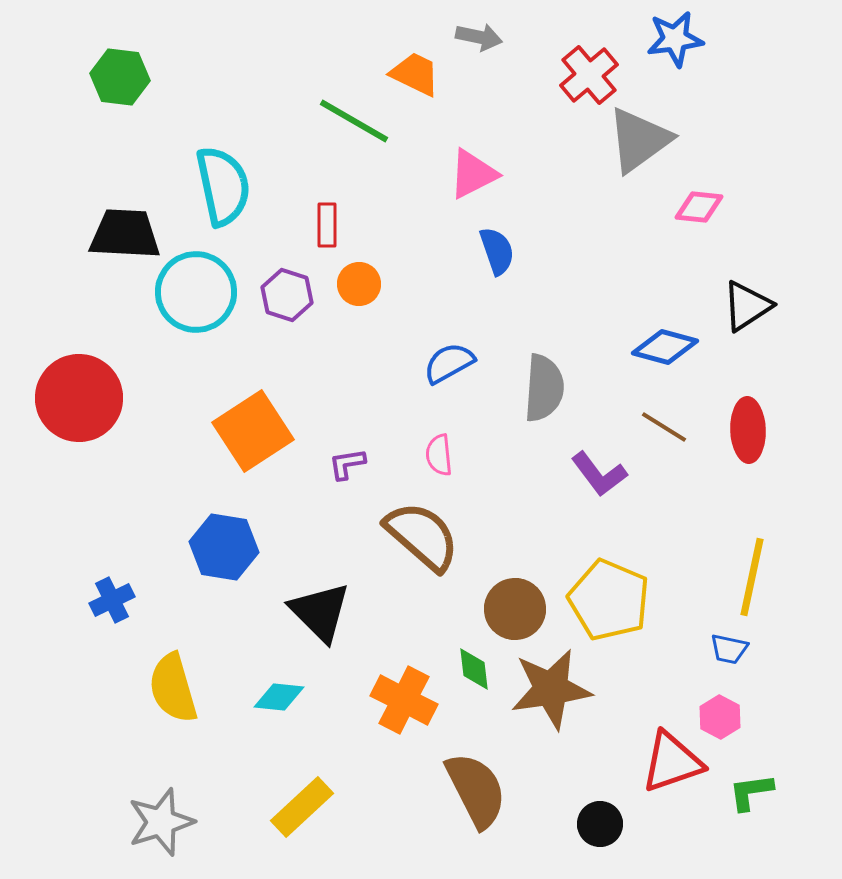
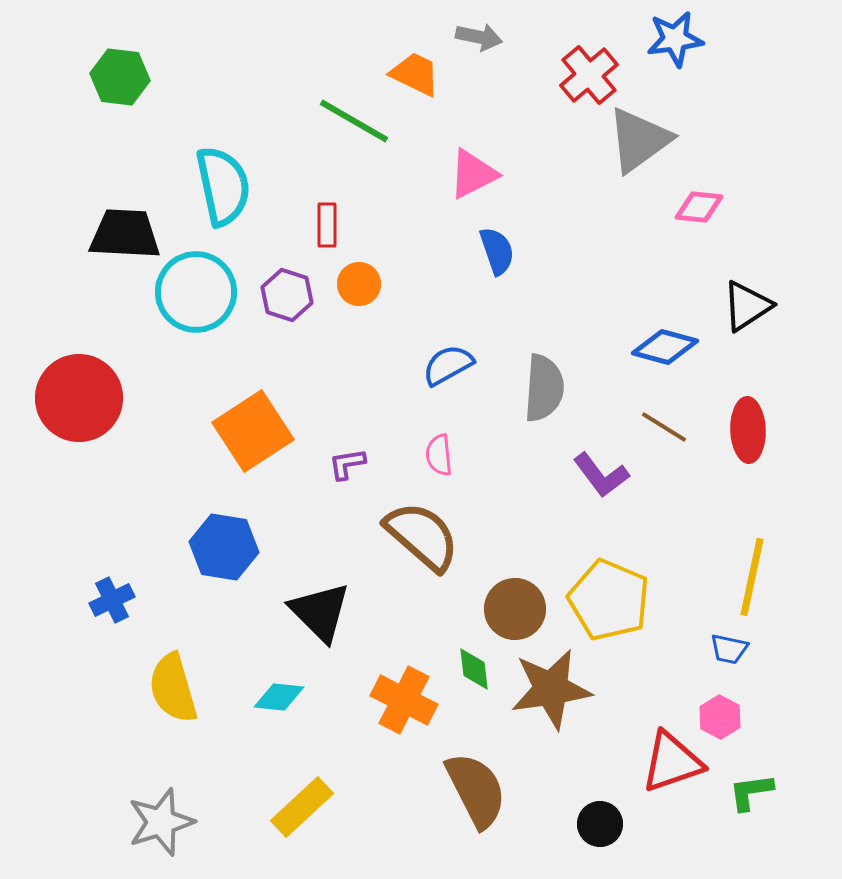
blue semicircle at (449, 363): moved 1 px left, 2 px down
purple L-shape at (599, 474): moved 2 px right, 1 px down
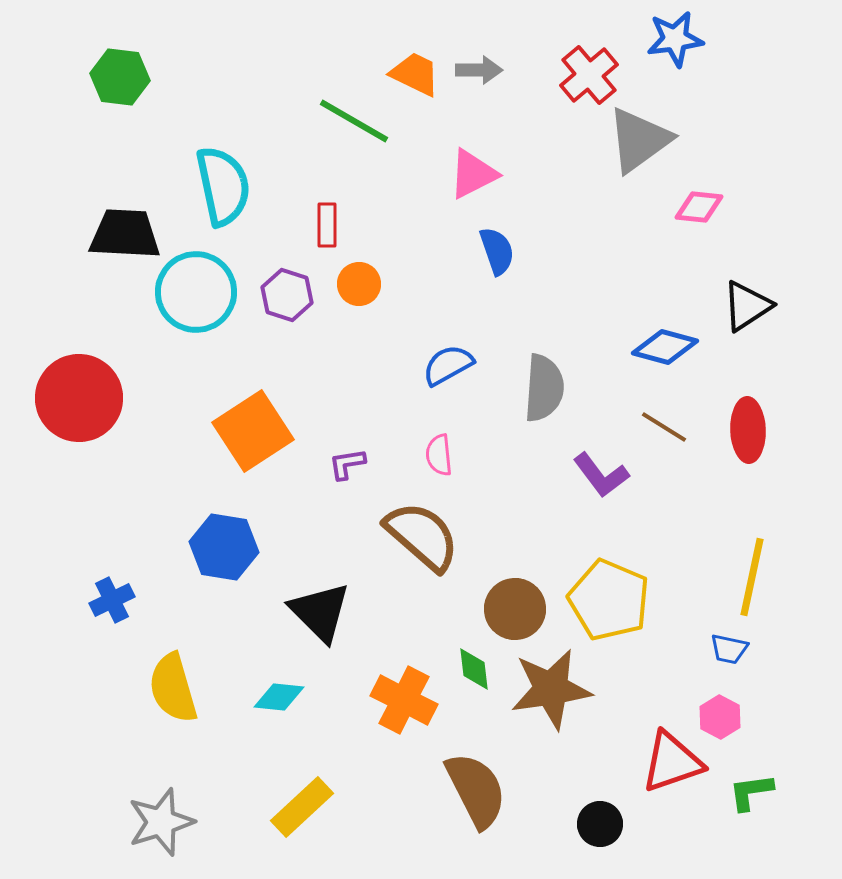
gray arrow at (479, 37): moved 33 px down; rotated 12 degrees counterclockwise
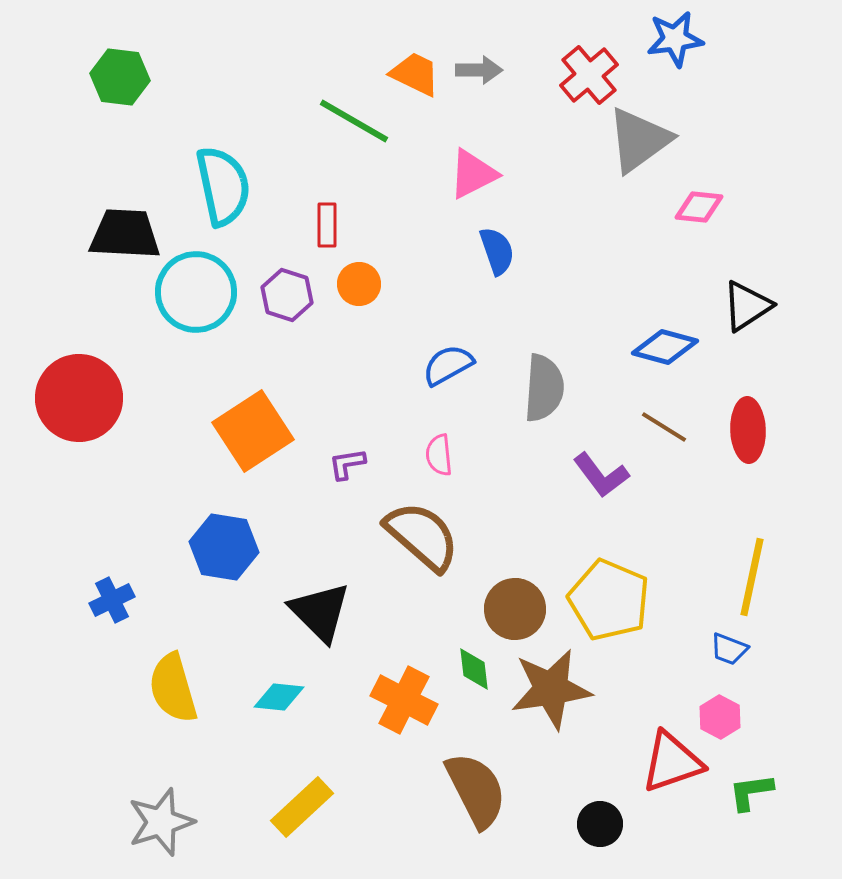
blue trapezoid at (729, 649): rotated 9 degrees clockwise
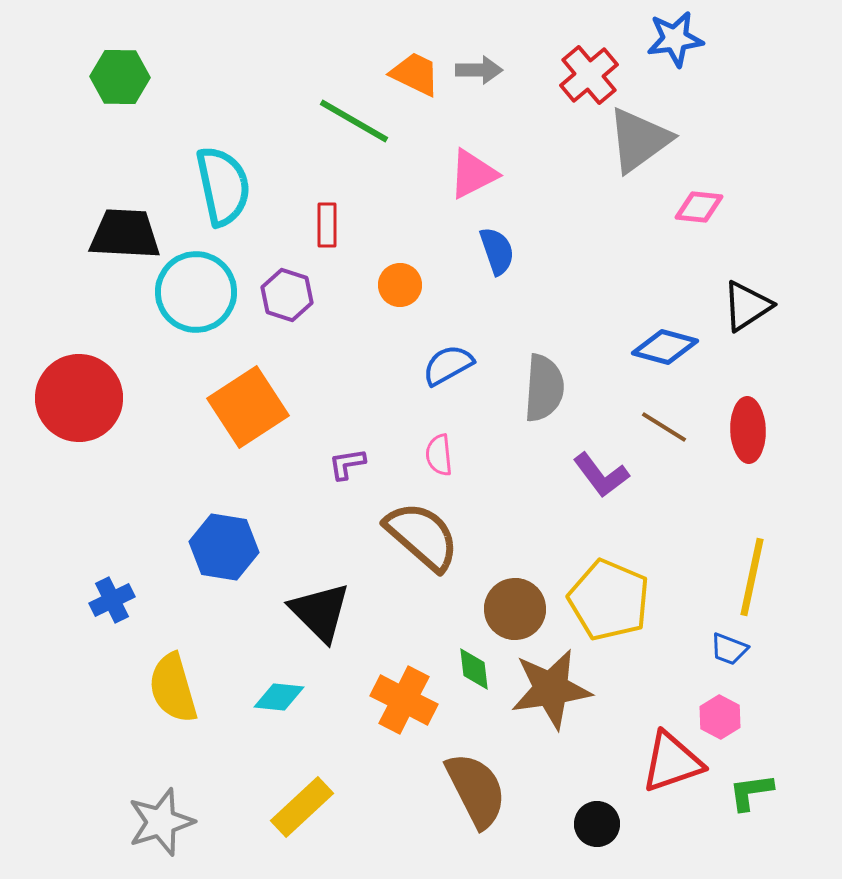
green hexagon at (120, 77): rotated 6 degrees counterclockwise
orange circle at (359, 284): moved 41 px right, 1 px down
orange square at (253, 431): moved 5 px left, 24 px up
black circle at (600, 824): moved 3 px left
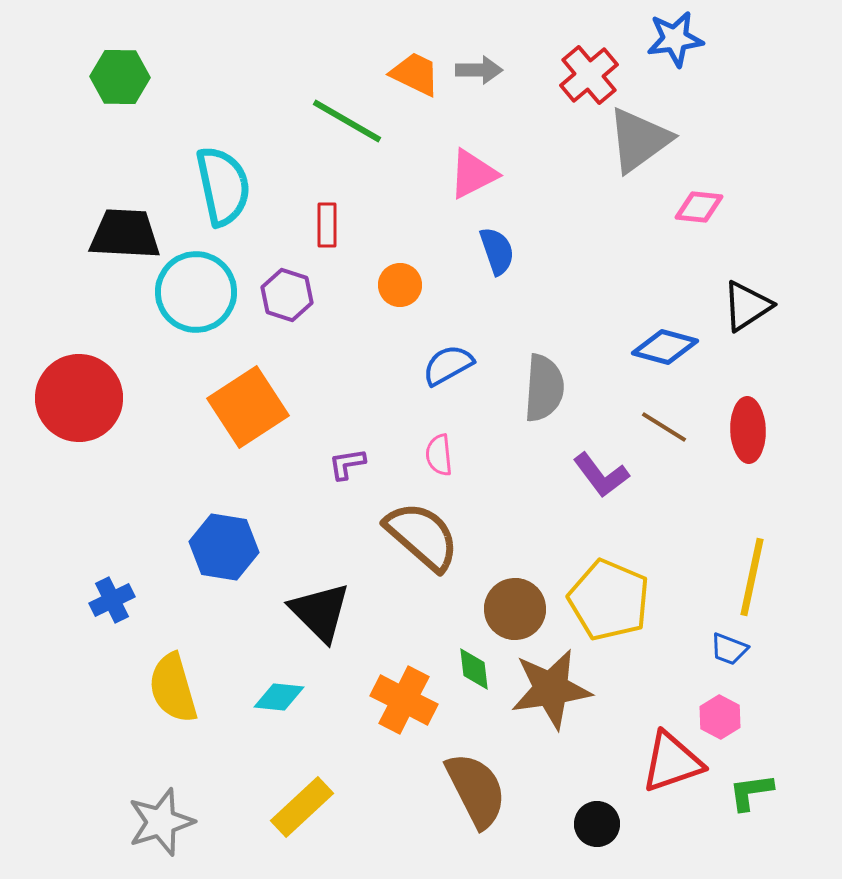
green line at (354, 121): moved 7 px left
